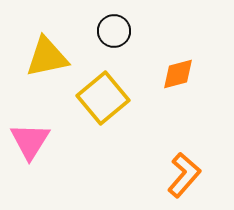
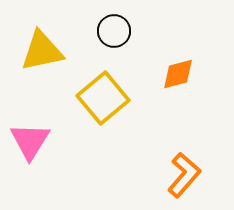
yellow triangle: moved 5 px left, 6 px up
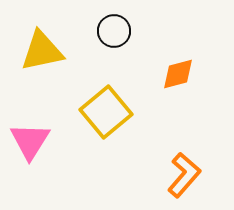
yellow square: moved 3 px right, 14 px down
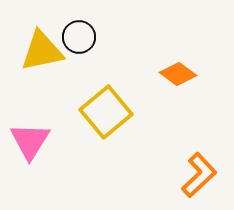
black circle: moved 35 px left, 6 px down
orange diamond: rotated 51 degrees clockwise
orange L-shape: moved 15 px right; rotated 6 degrees clockwise
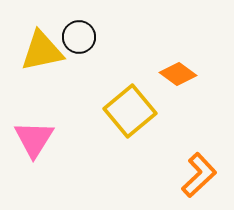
yellow square: moved 24 px right, 1 px up
pink triangle: moved 4 px right, 2 px up
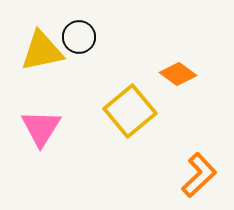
pink triangle: moved 7 px right, 11 px up
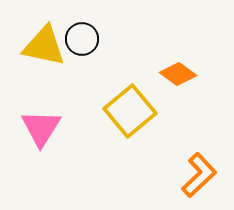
black circle: moved 3 px right, 2 px down
yellow triangle: moved 2 px right, 5 px up; rotated 24 degrees clockwise
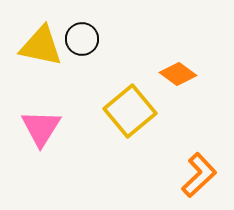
yellow triangle: moved 3 px left
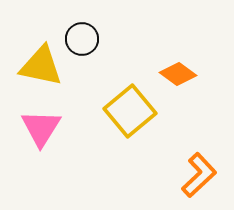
yellow triangle: moved 20 px down
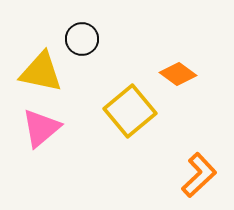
yellow triangle: moved 6 px down
pink triangle: rotated 18 degrees clockwise
